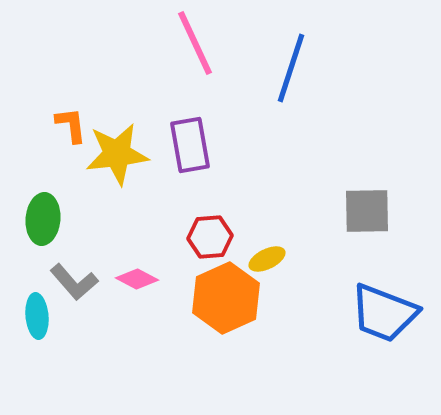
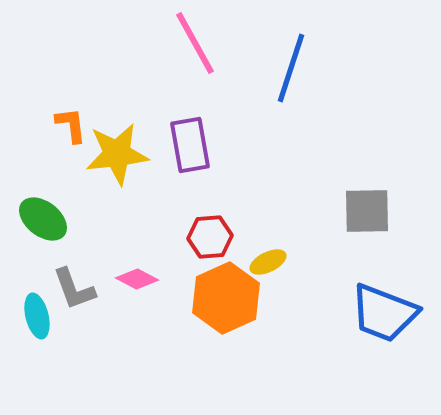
pink line: rotated 4 degrees counterclockwise
green ellipse: rotated 57 degrees counterclockwise
yellow ellipse: moved 1 px right, 3 px down
gray L-shape: moved 7 px down; rotated 21 degrees clockwise
cyan ellipse: rotated 9 degrees counterclockwise
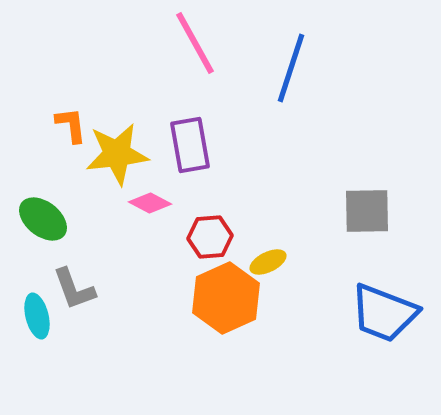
pink diamond: moved 13 px right, 76 px up
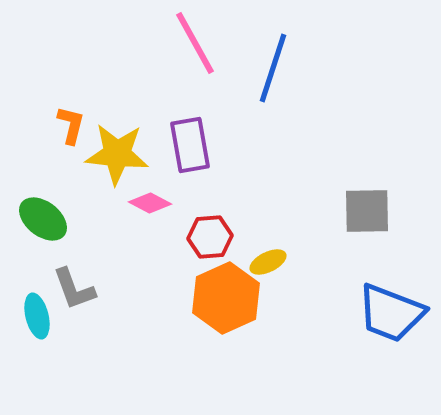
blue line: moved 18 px left
orange L-shape: rotated 21 degrees clockwise
yellow star: rotated 12 degrees clockwise
blue trapezoid: moved 7 px right
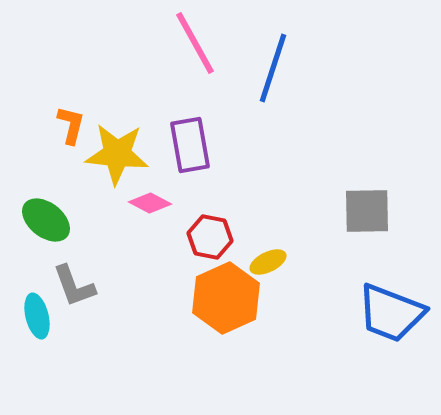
green ellipse: moved 3 px right, 1 px down
red hexagon: rotated 15 degrees clockwise
gray L-shape: moved 3 px up
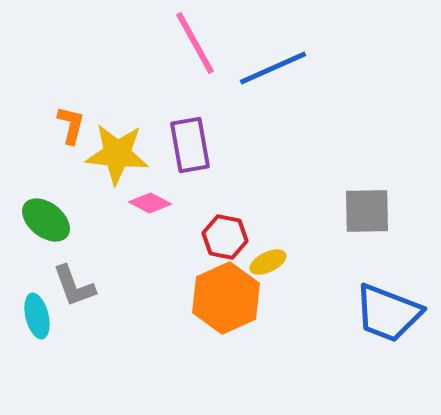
blue line: rotated 48 degrees clockwise
red hexagon: moved 15 px right
blue trapezoid: moved 3 px left
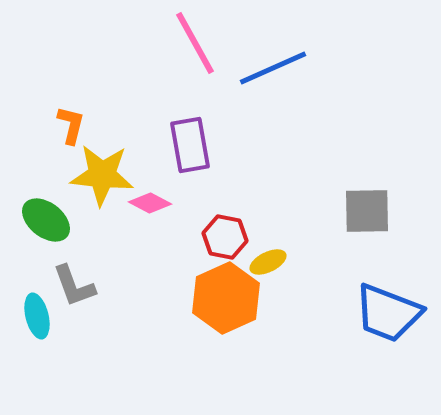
yellow star: moved 15 px left, 21 px down
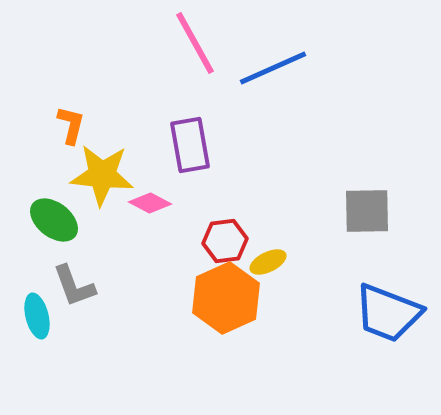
green ellipse: moved 8 px right
red hexagon: moved 4 px down; rotated 18 degrees counterclockwise
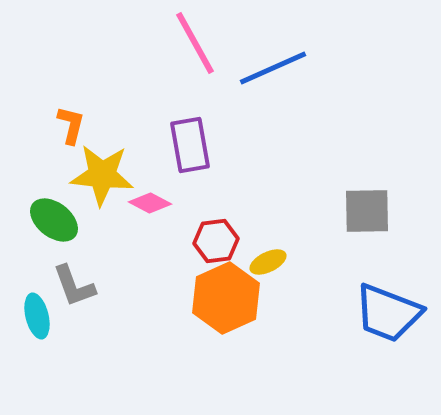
red hexagon: moved 9 px left
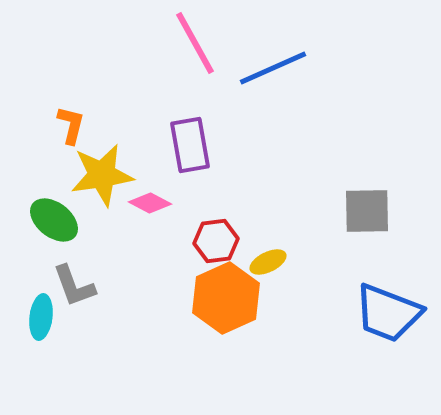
yellow star: rotated 14 degrees counterclockwise
cyan ellipse: moved 4 px right, 1 px down; rotated 21 degrees clockwise
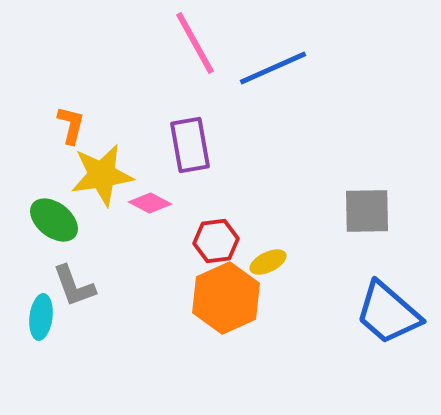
blue trapezoid: rotated 20 degrees clockwise
